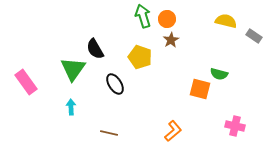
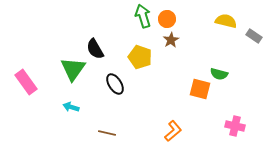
cyan arrow: rotated 70 degrees counterclockwise
brown line: moved 2 px left
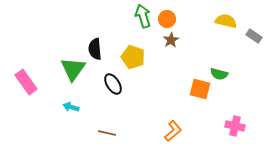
black semicircle: rotated 25 degrees clockwise
yellow pentagon: moved 7 px left
black ellipse: moved 2 px left
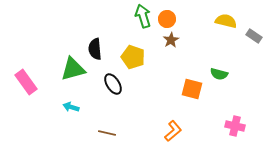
green triangle: rotated 40 degrees clockwise
orange square: moved 8 px left
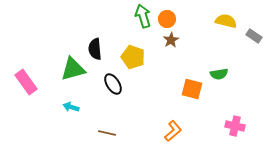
green semicircle: rotated 24 degrees counterclockwise
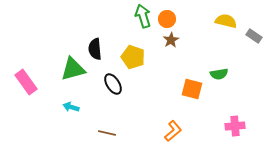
pink cross: rotated 18 degrees counterclockwise
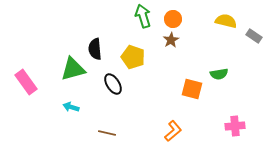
orange circle: moved 6 px right
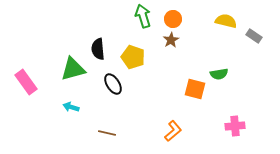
black semicircle: moved 3 px right
orange square: moved 3 px right
